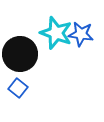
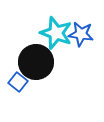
black circle: moved 16 px right, 8 px down
blue square: moved 6 px up
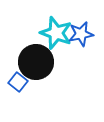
blue star: rotated 20 degrees counterclockwise
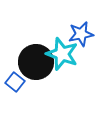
cyan star: moved 6 px right, 21 px down
blue square: moved 3 px left
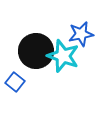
cyan star: moved 1 px right, 2 px down
black circle: moved 11 px up
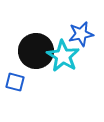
cyan star: rotated 12 degrees clockwise
blue square: rotated 24 degrees counterclockwise
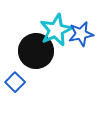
cyan star: moved 7 px left, 26 px up; rotated 16 degrees clockwise
blue square: rotated 30 degrees clockwise
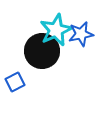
black circle: moved 6 px right
blue square: rotated 18 degrees clockwise
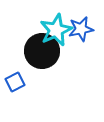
blue star: moved 5 px up
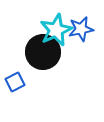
black circle: moved 1 px right, 1 px down
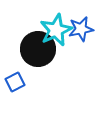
black circle: moved 5 px left, 3 px up
